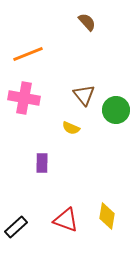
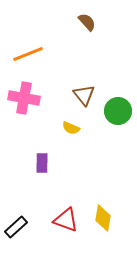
green circle: moved 2 px right, 1 px down
yellow diamond: moved 4 px left, 2 px down
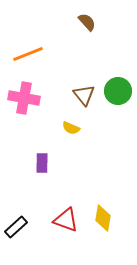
green circle: moved 20 px up
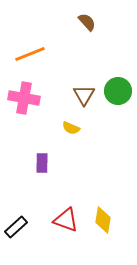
orange line: moved 2 px right
brown triangle: rotated 10 degrees clockwise
yellow diamond: moved 2 px down
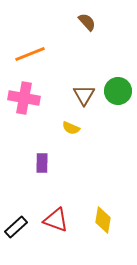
red triangle: moved 10 px left
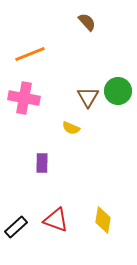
brown triangle: moved 4 px right, 2 px down
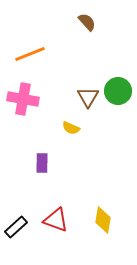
pink cross: moved 1 px left, 1 px down
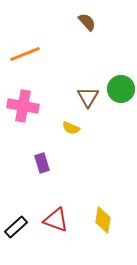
orange line: moved 5 px left
green circle: moved 3 px right, 2 px up
pink cross: moved 7 px down
purple rectangle: rotated 18 degrees counterclockwise
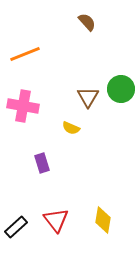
red triangle: rotated 32 degrees clockwise
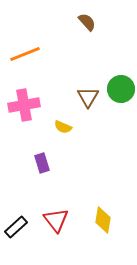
pink cross: moved 1 px right, 1 px up; rotated 20 degrees counterclockwise
yellow semicircle: moved 8 px left, 1 px up
